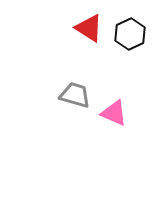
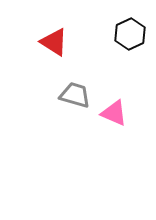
red triangle: moved 35 px left, 14 px down
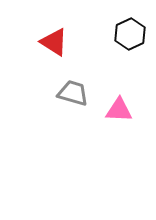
gray trapezoid: moved 2 px left, 2 px up
pink triangle: moved 5 px right, 3 px up; rotated 20 degrees counterclockwise
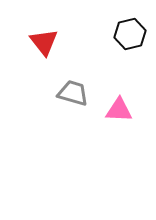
black hexagon: rotated 12 degrees clockwise
red triangle: moved 10 px left; rotated 20 degrees clockwise
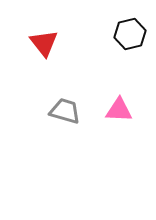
red triangle: moved 1 px down
gray trapezoid: moved 8 px left, 18 px down
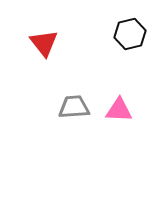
gray trapezoid: moved 9 px right, 4 px up; rotated 20 degrees counterclockwise
